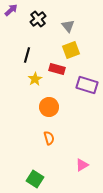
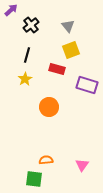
black cross: moved 7 px left, 6 px down
yellow star: moved 10 px left
orange semicircle: moved 3 px left, 22 px down; rotated 80 degrees counterclockwise
pink triangle: rotated 24 degrees counterclockwise
green square: moved 1 px left; rotated 24 degrees counterclockwise
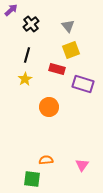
black cross: moved 1 px up
purple rectangle: moved 4 px left, 1 px up
green square: moved 2 px left
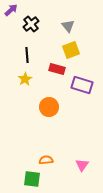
black line: rotated 21 degrees counterclockwise
purple rectangle: moved 1 px left, 1 px down
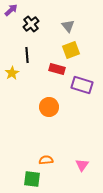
yellow star: moved 13 px left, 6 px up
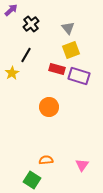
gray triangle: moved 2 px down
black line: moved 1 px left; rotated 35 degrees clockwise
purple rectangle: moved 3 px left, 9 px up
green square: moved 1 px down; rotated 24 degrees clockwise
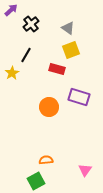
gray triangle: rotated 16 degrees counterclockwise
purple rectangle: moved 21 px down
pink triangle: moved 3 px right, 5 px down
green square: moved 4 px right, 1 px down; rotated 30 degrees clockwise
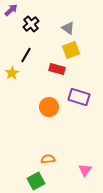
orange semicircle: moved 2 px right, 1 px up
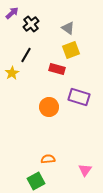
purple arrow: moved 1 px right, 3 px down
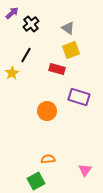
orange circle: moved 2 px left, 4 px down
